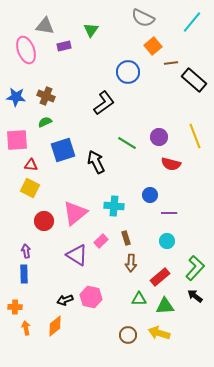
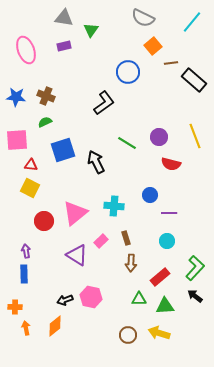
gray triangle at (45, 26): moved 19 px right, 8 px up
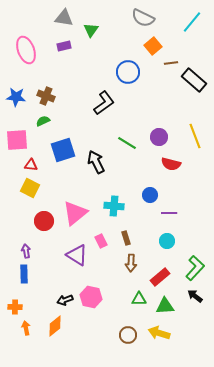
green semicircle at (45, 122): moved 2 px left, 1 px up
pink rectangle at (101, 241): rotated 72 degrees counterclockwise
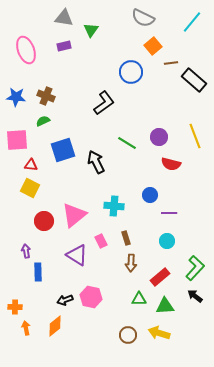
blue circle at (128, 72): moved 3 px right
pink triangle at (75, 213): moved 1 px left, 2 px down
blue rectangle at (24, 274): moved 14 px right, 2 px up
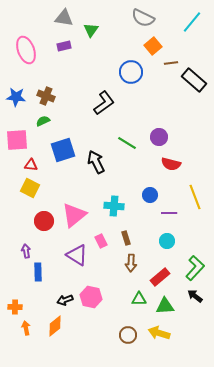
yellow line at (195, 136): moved 61 px down
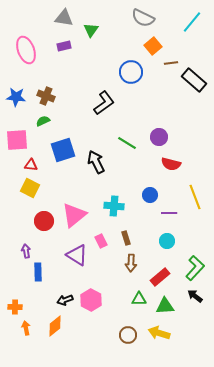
pink hexagon at (91, 297): moved 3 px down; rotated 15 degrees clockwise
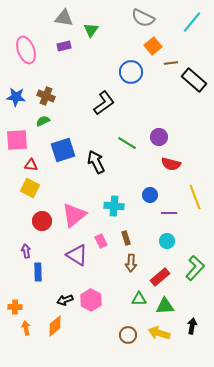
red circle at (44, 221): moved 2 px left
black arrow at (195, 296): moved 3 px left, 30 px down; rotated 63 degrees clockwise
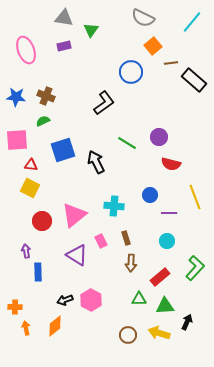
black arrow at (192, 326): moved 5 px left, 4 px up; rotated 14 degrees clockwise
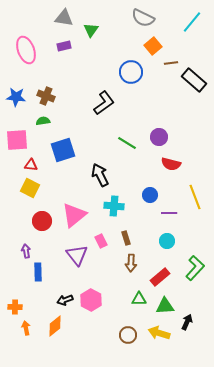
green semicircle at (43, 121): rotated 16 degrees clockwise
black arrow at (96, 162): moved 4 px right, 13 px down
purple triangle at (77, 255): rotated 20 degrees clockwise
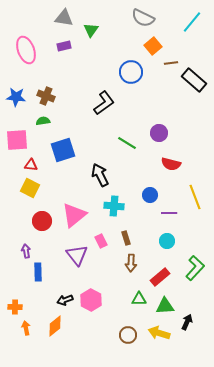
purple circle at (159, 137): moved 4 px up
